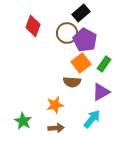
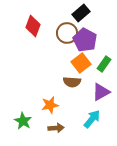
orange star: moved 5 px left
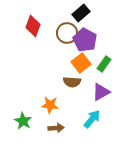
orange star: rotated 18 degrees clockwise
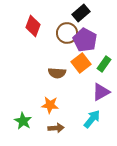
brown semicircle: moved 15 px left, 9 px up
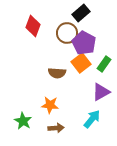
purple pentagon: moved 1 px left, 3 px down
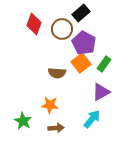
red diamond: moved 1 px right, 2 px up
brown circle: moved 5 px left, 4 px up
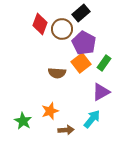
red diamond: moved 6 px right
green rectangle: moved 1 px up
orange star: moved 6 px down; rotated 24 degrees counterclockwise
brown arrow: moved 10 px right, 2 px down
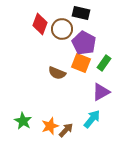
black rectangle: rotated 54 degrees clockwise
orange square: rotated 30 degrees counterclockwise
brown semicircle: rotated 18 degrees clockwise
orange star: moved 15 px down
brown arrow: rotated 42 degrees counterclockwise
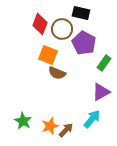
orange square: moved 33 px left, 8 px up
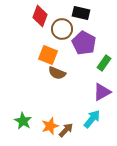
red diamond: moved 8 px up
purple triangle: moved 1 px right
